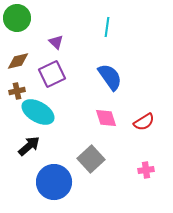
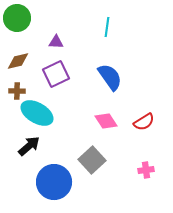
purple triangle: rotated 42 degrees counterclockwise
purple square: moved 4 px right
brown cross: rotated 14 degrees clockwise
cyan ellipse: moved 1 px left, 1 px down
pink diamond: moved 3 px down; rotated 15 degrees counterclockwise
gray square: moved 1 px right, 1 px down
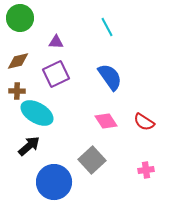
green circle: moved 3 px right
cyan line: rotated 36 degrees counterclockwise
red semicircle: rotated 65 degrees clockwise
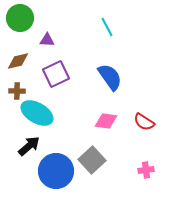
purple triangle: moved 9 px left, 2 px up
pink diamond: rotated 50 degrees counterclockwise
blue circle: moved 2 px right, 11 px up
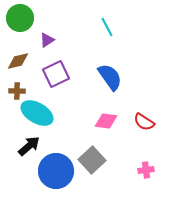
purple triangle: rotated 35 degrees counterclockwise
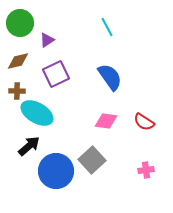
green circle: moved 5 px down
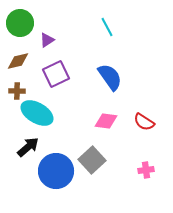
black arrow: moved 1 px left, 1 px down
